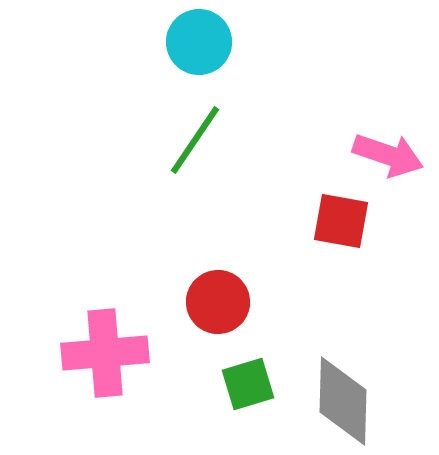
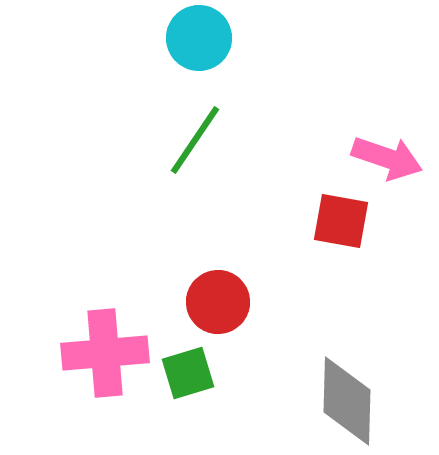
cyan circle: moved 4 px up
pink arrow: moved 1 px left, 3 px down
green square: moved 60 px left, 11 px up
gray diamond: moved 4 px right
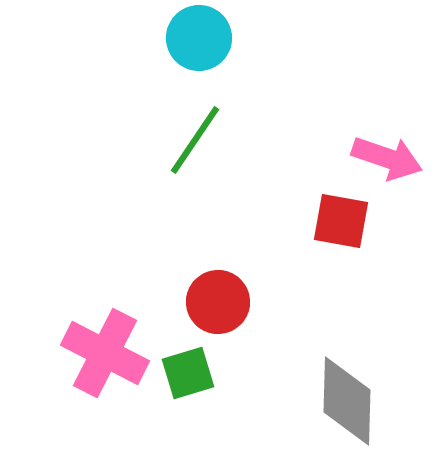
pink cross: rotated 32 degrees clockwise
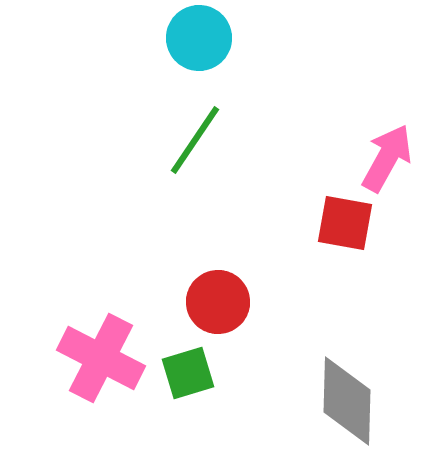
pink arrow: rotated 80 degrees counterclockwise
red square: moved 4 px right, 2 px down
pink cross: moved 4 px left, 5 px down
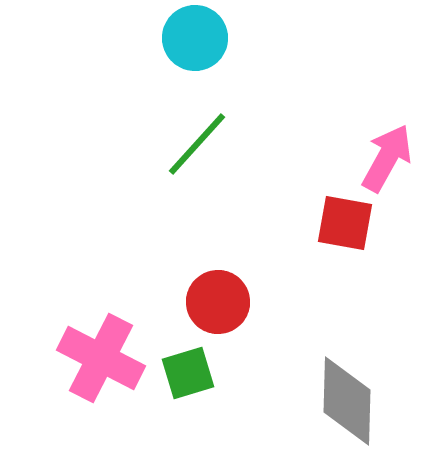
cyan circle: moved 4 px left
green line: moved 2 px right, 4 px down; rotated 8 degrees clockwise
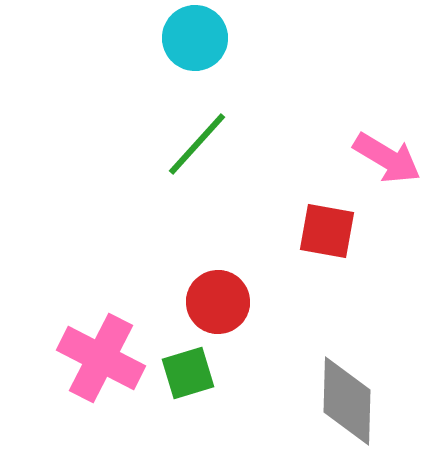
pink arrow: rotated 92 degrees clockwise
red square: moved 18 px left, 8 px down
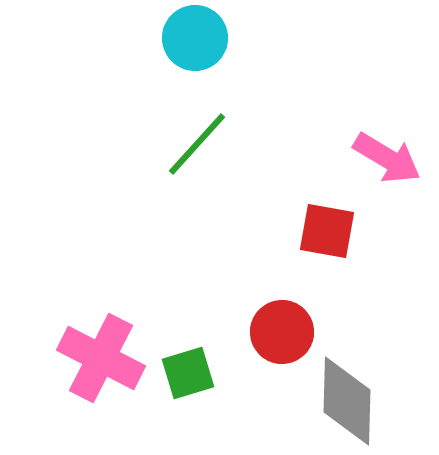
red circle: moved 64 px right, 30 px down
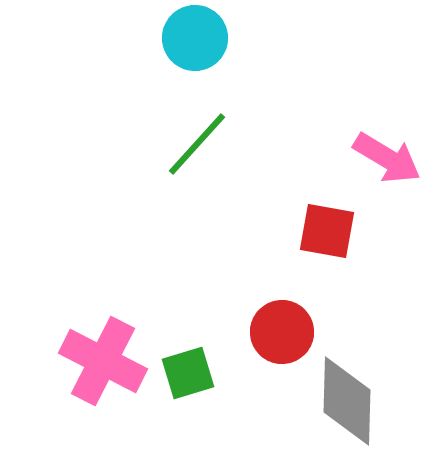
pink cross: moved 2 px right, 3 px down
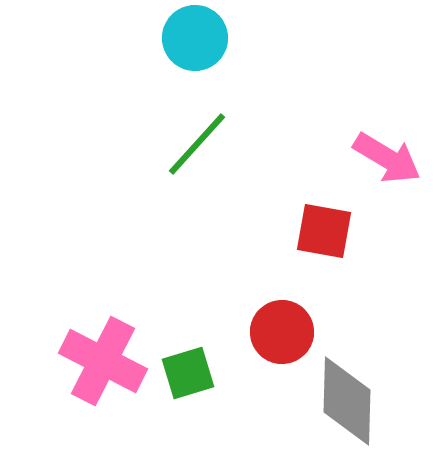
red square: moved 3 px left
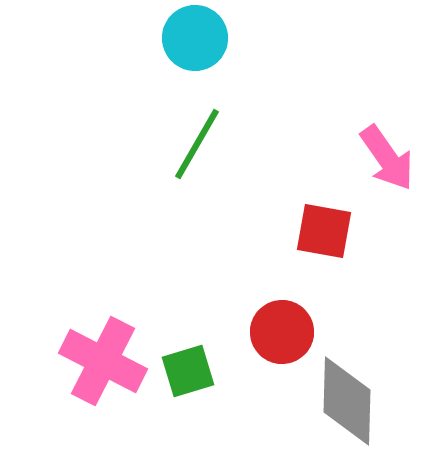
green line: rotated 12 degrees counterclockwise
pink arrow: rotated 24 degrees clockwise
green square: moved 2 px up
